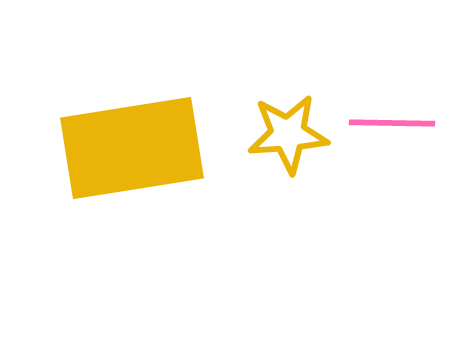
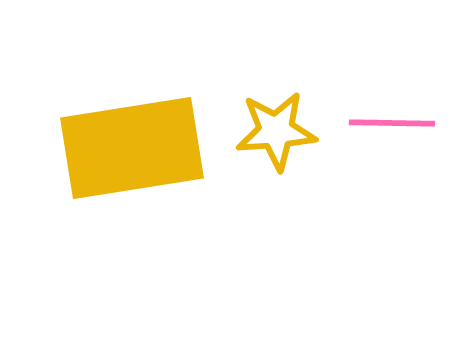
yellow star: moved 12 px left, 3 px up
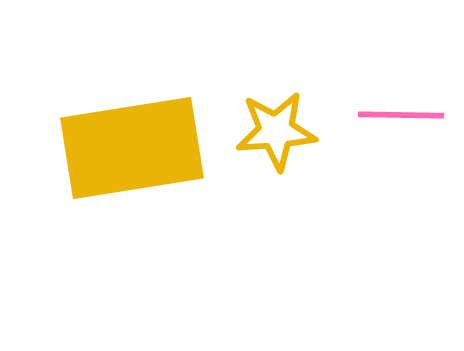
pink line: moved 9 px right, 8 px up
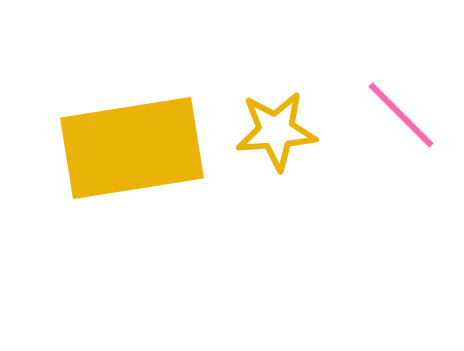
pink line: rotated 44 degrees clockwise
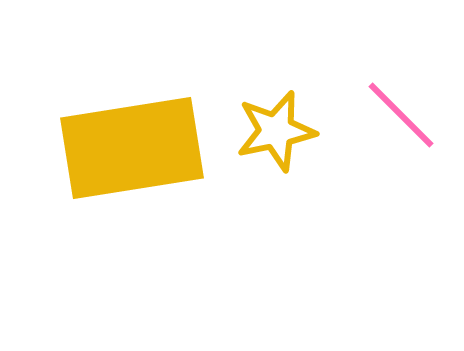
yellow star: rotated 8 degrees counterclockwise
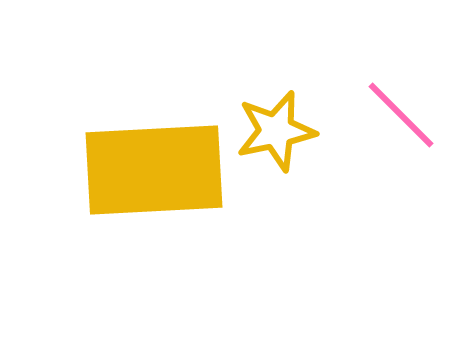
yellow rectangle: moved 22 px right, 22 px down; rotated 6 degrees clockwise
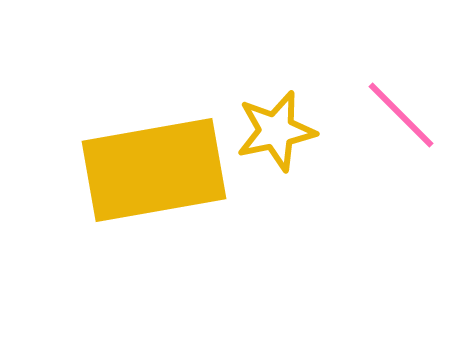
yellow rectangle: rotated 7 degrees counterclockwise
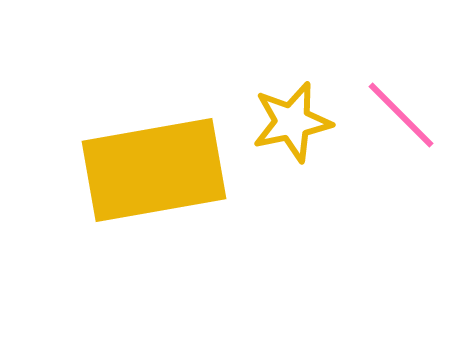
yellow star: moved 16 px right, 9 px up
